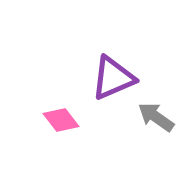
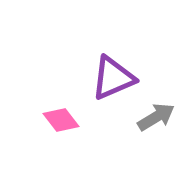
gray arrow: rotated 114 degrees clockwise
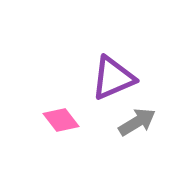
gray arrow: moved 19 px left, 5 px down
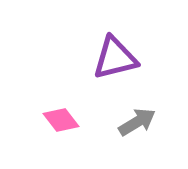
purple triangle: moved 2 px right, 20 px up; rotated 9 degrees clockwise
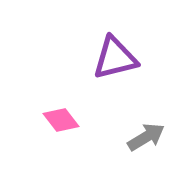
gray arrow: moved 9 px right, 15 px down
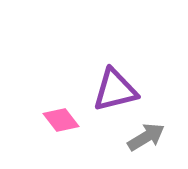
purple triangle: moved 32 px down
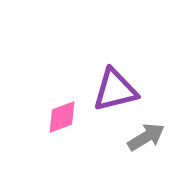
pink diamond: moved 1 px right, 3 px up; rotated 72 degrees counterclockwise
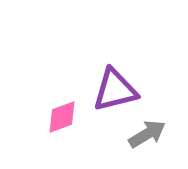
gray arrow: moved 1 px right, 3 px up
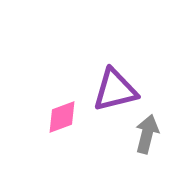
gray arrow: rotated 45 degrees counterclockwise
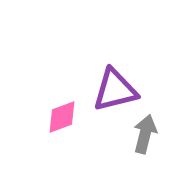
gray arrow: moved 2 px left
